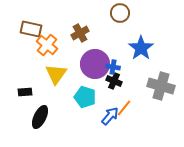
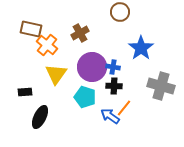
brown circle: moved 1 px up
purple circle: moved 3 px left, 3 px down
black cross: moved 5 px down; rotated 21 degrees counterclockwise
blue arrow: rotated 96 degrees counterclockwise
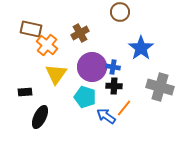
gray cross: moved 1 px left, 1 px down
blue arrow: moved 4 px left
